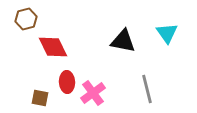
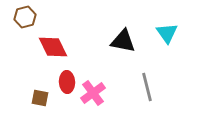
brown hexagon: moved 1 px left, 2 px up
gray line: moved 2 px up
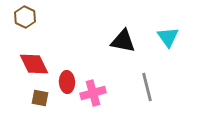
brown hexagon: rotated 20 degrees counterclockwise
cyan triangle: moved 1 px right, 4 px down
red diamond: moved 19 px left, 17 px down
pink cross: rotated 20 degrees clockwise
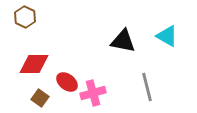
cyan triangle: moved 1 px left, 1 px up; rotated 25 degrees counterclockwise
red diamond: rotated 64 degrees counterclockwise
red ellipse: rotated 50 degrees counterclockwise
brown square: rotated 24 degrees clockwise
